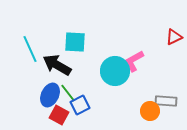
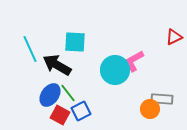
cyan circle: moved 1 px up
blue ellipse: rotated 10 degrees clockwise
gray rectangle: moved 4 px left, 2 px up
blue square: moved 1 px right, 6 px down
orange circle: moved 2 px up
red square: moved 1 px right
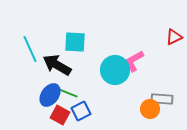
green line: rotated 30 degrees counterclockwise
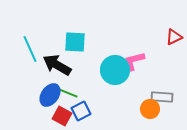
pink L-shape: rotated 15 degrees clockwise
gray rectangle: moved 2 px up
red square: moved 2 px right, 1 px down
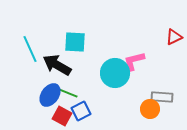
cyan circle: moved 3 px down
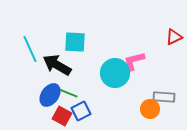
gray rectangle: moved 2 px right
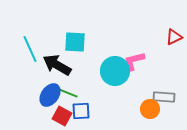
cyan circle: moved 2 px up
blue square: rotated 24 degrees clockwise
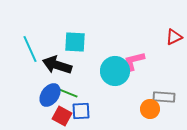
black arrow: rotated 12 degrees counterclockwise
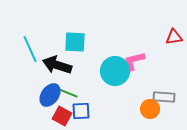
red triangle: rotated 18 degrees clockwise
